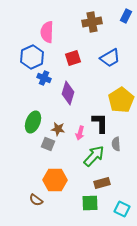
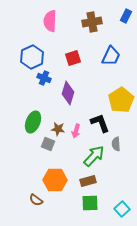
pink semicircle: moved 3 px right, 11 px up
blue trapezoid: moved 1 px right, 2 px up; rotated 35 degrees counterclockwise
black L-shape: rotated 20 degrees counterclockwise
pink arrow: moved 4 px left, 2 px up
brown rectangle: moved 14 px left, 2 px up
cyan square: rotated 21 degrees clockwise
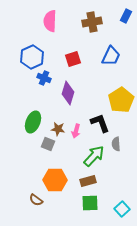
red square: moved 1 px down
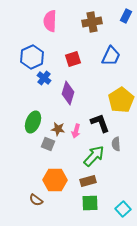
blue cross: rotated 16 degrees clockwise
cyan square: moved 1 px right
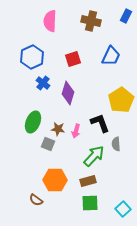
brown cross: moved 1 px left, 1 px up; rotated 24 degrees clockwise
blue cross: moved 1 px left, 5 px down
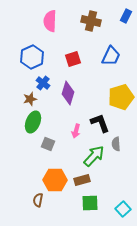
yellow pentagon: moved 3 px up; rotated 15 degrees clockwise
brown star: moved 28 px left, 30 px up; rotated 24 degrees counterclockwise
brown rectangle: moved 6 px left, 1 px up
brown semicircle: moved 2 px right; rotated 64 degrees clockwise
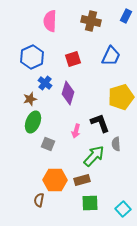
blue cross: moved 2 px right
brown semicircle: moved 1 px right
